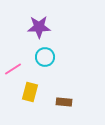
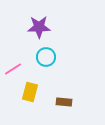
cyan circle: moved 1 px right
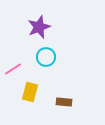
purple star: rotated 20 degrees counterclockwise
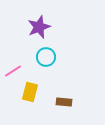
pink line: moved 2 px down
